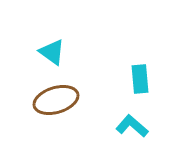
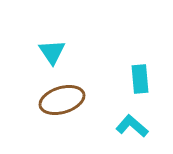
cyan triangle: rotated 20 degrees clockwise
brown ellipse: moved 6 px right
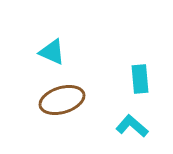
cyan triangle: rotated 32 degrees counterclockwise
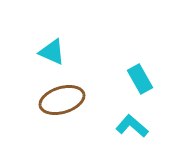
cyan rectangle: rotated 24 degrees counterclockwise
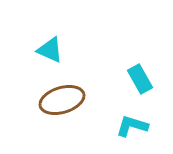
cyan triangle: moved 2 px left, 2 px up
cyan L-shape: rotated 24 degrees counterclockwise
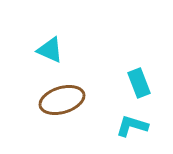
cyan rectangle: moved 1 px left, 4 px down; rotated 8 degrees clockwise
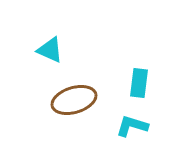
cyan rectangle: rotated 28 degrees clockwise
brown ellipse: moved 12 px right
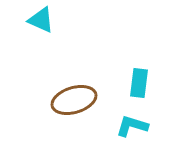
cyan triangle: moved 9 px left, 30 px up
